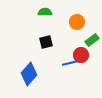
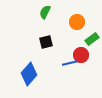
green semicircle: rotated 64 degrees counterclockwise
green rectangle: moved 1 px up
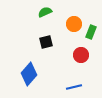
green semicircle: rotated 40 degrees clockwise
orange circle: moved 3 px left, 2 px down
green rectangle: moved 1 px left, 7 px up; rotated 32 degrees counterclockwise
blue line: moved 4 px right, 24 px down
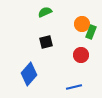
orange circle: moved 8 px right
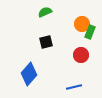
green rectangle: moved 1 px left
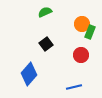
black square: moved 2 px down; rotated 24 degrees counterclockwise
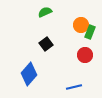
orange circle: moved 1 px left, 1 px down
red circle: moved 4 px right
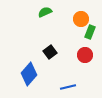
orange circle: moved 6 px up
black square: moved 4 px right, 8 px down
blue line: moved 6 px left
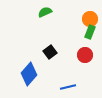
orange circle: moved 9 px right
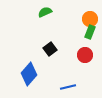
black square: moved 3 px up
